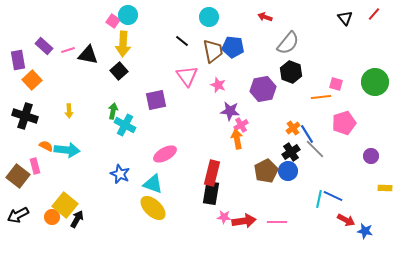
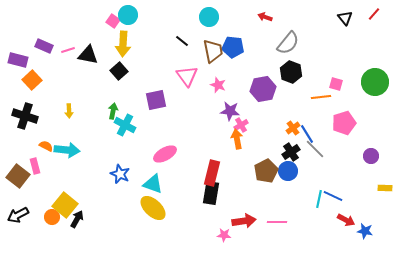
purple rectangle at (44, 46): rotated 18 degrees counterclockwise
purple rectangle at (18, 60): rotated 66 degrees counterclockwise
pink star at (224, 217): moved 18 px down
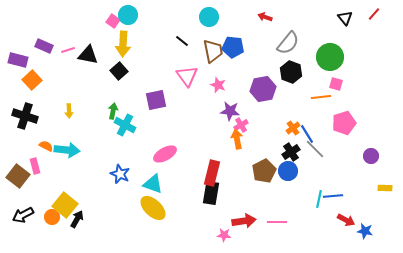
green circle at (375, 82): moved 45 px left, 25 px up
brown pentagon at (266, 171): moved 2 px left
blue line at (333, 196): rotated 30 degrees counterclockwise
black arrow at (18, 215): moved 5 px right
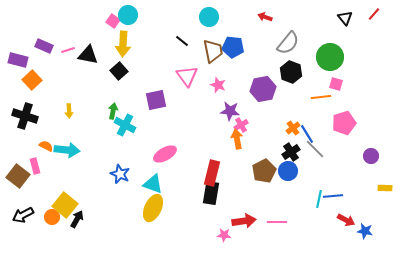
yellow ellipse at (153, 208): rotated 72 degrees clockwise
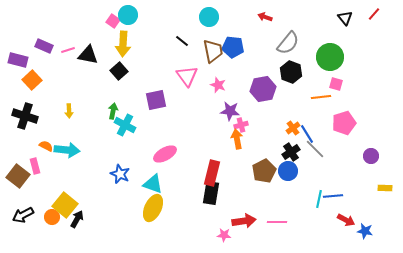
pink cross at (241, 125): rotated 16 degrees clockwise
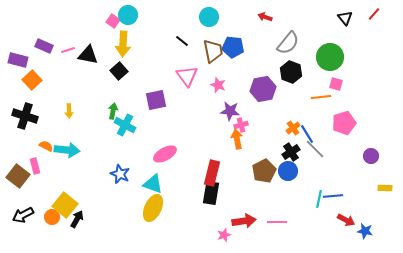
pink star at (224, 235): rotated 24 degrees counterclockwise
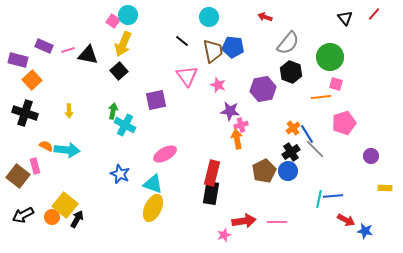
yellow arrow at (123, 44): rotated 20 degrees clockwise
black cross at (25, 116): moved 3 px up
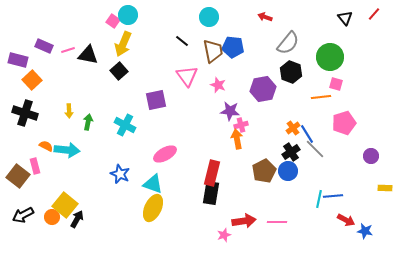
green arrow at (113, 111): moved 25 px left, 11 px down
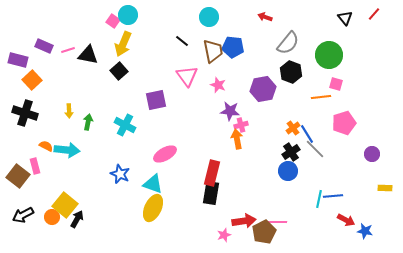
green circle at (330, 57): moved 1 px left, 2 px up
purple circle at (371, 156): moved 1 px right, 2 px up
brown pentagon at (264, 171): moved 61 px down
